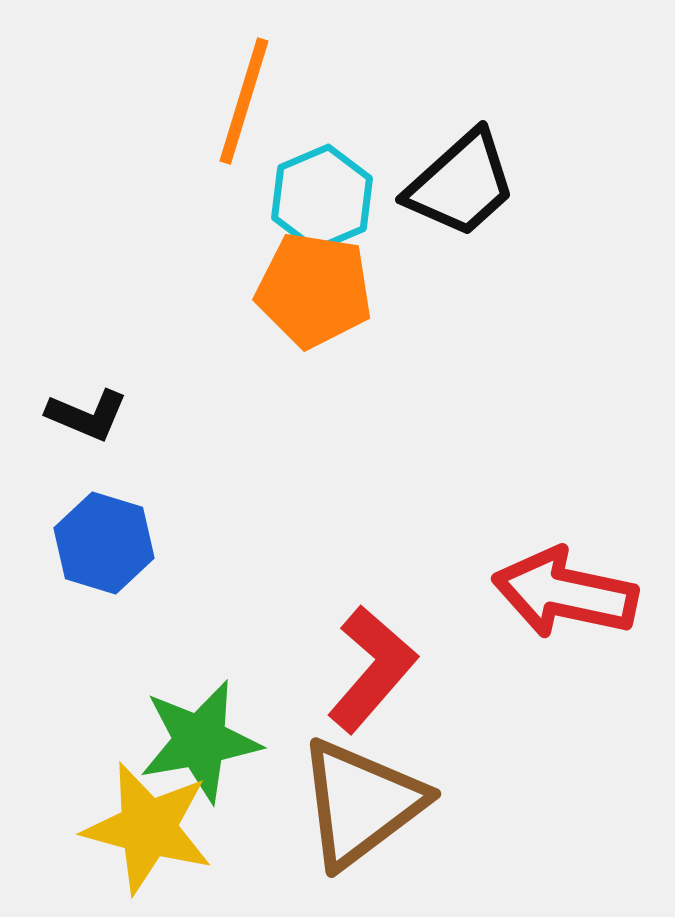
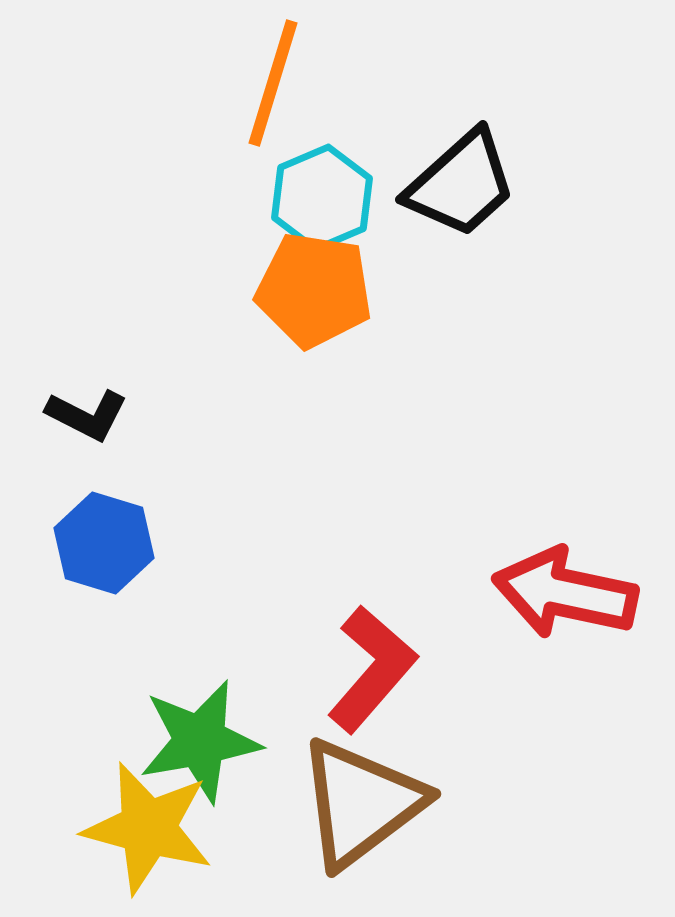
orange line: moved 29 px right, 18 px up
black L-shape: rotated 4 degrees clockwise
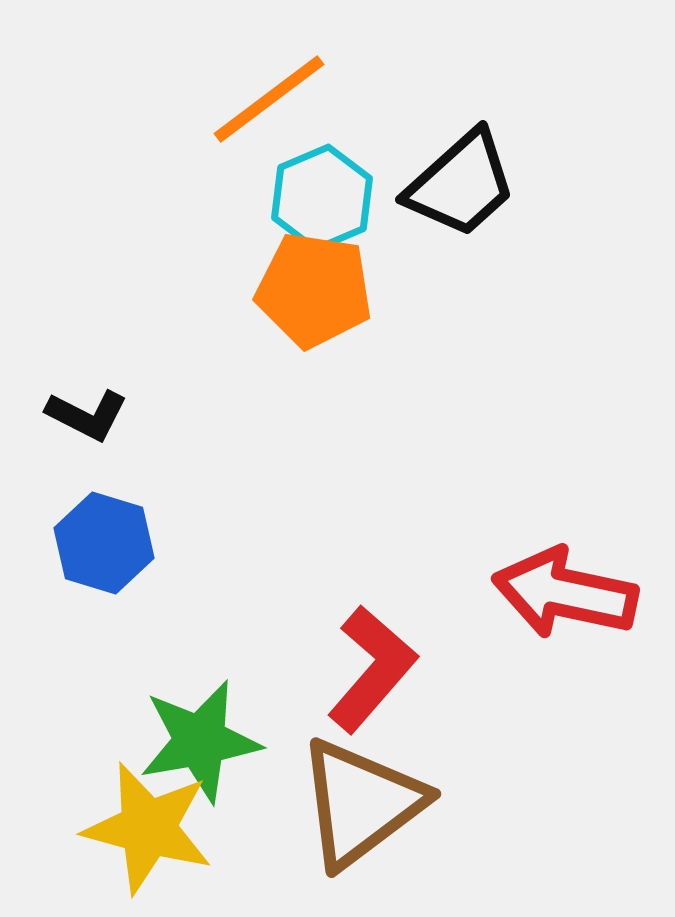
orange line: moved 4 px left, 16 px down; rotated 36 degrees clockwise
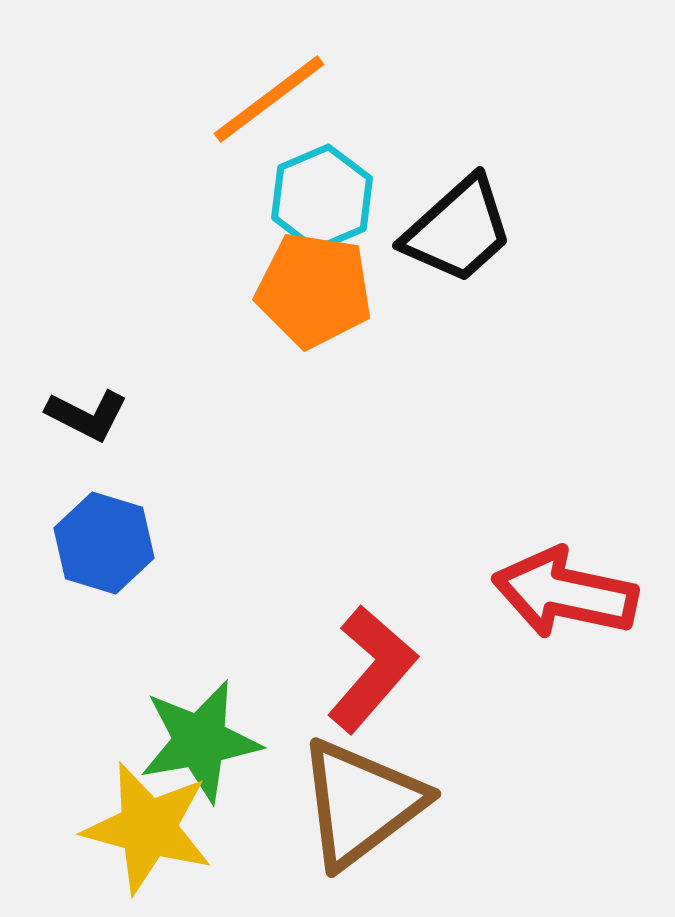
black trapezoid: moved 3 px left, 46 px down
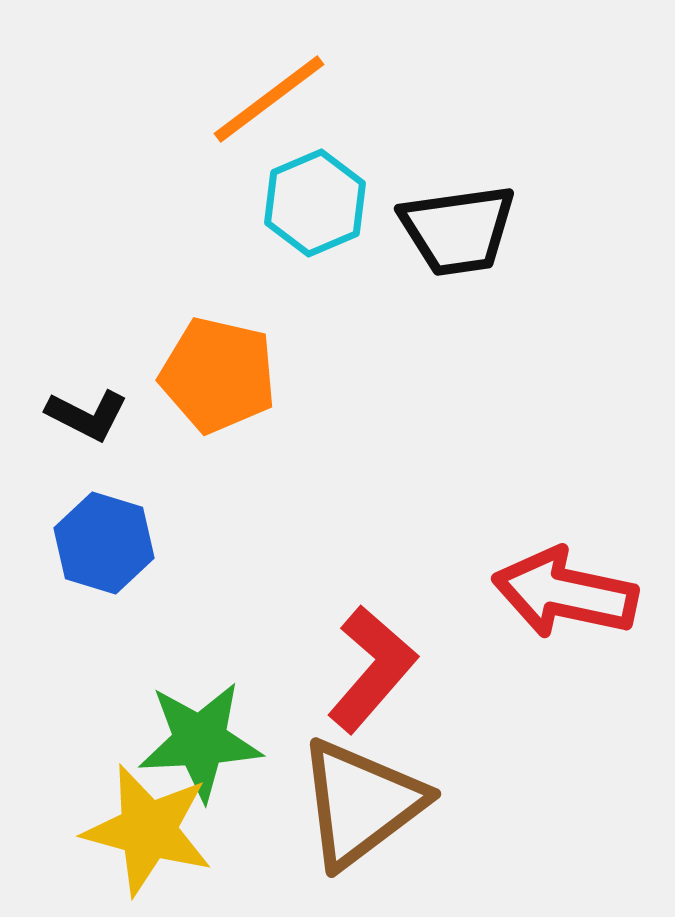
cyan hexagon: moved 7 px left, 5 px down
black trapezoid: rotated 34 degrees clockwise
orange pentagon: moved 96 px left, 85 px down; rotated 4 degrees clockwise
green star: rotated 7 degrees clockwise
yellow star: moved 2 px down
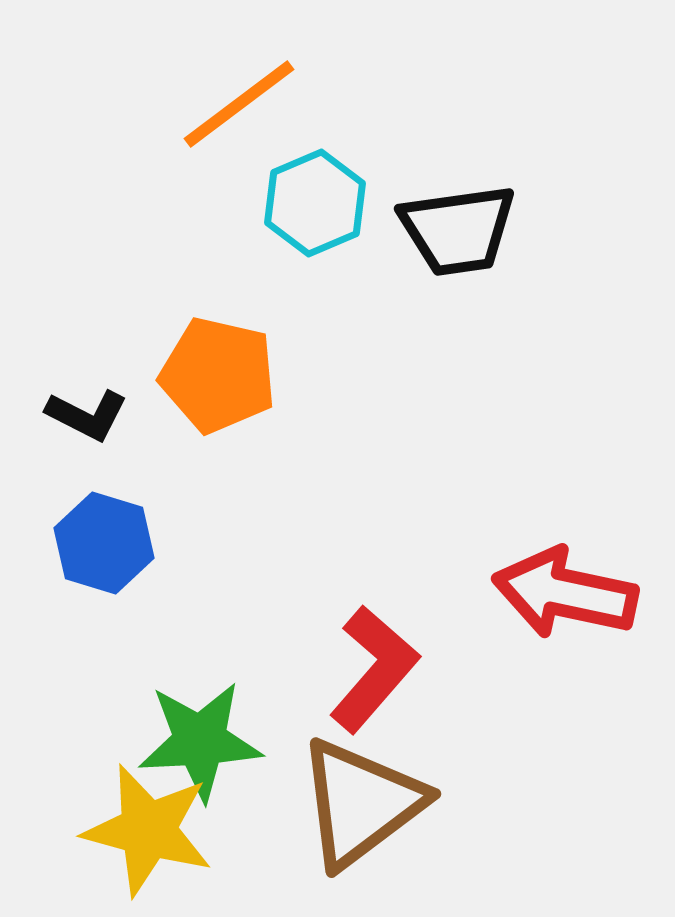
orange line: moved 30 px left, 5 px down
red L-shape: moved 2 px right
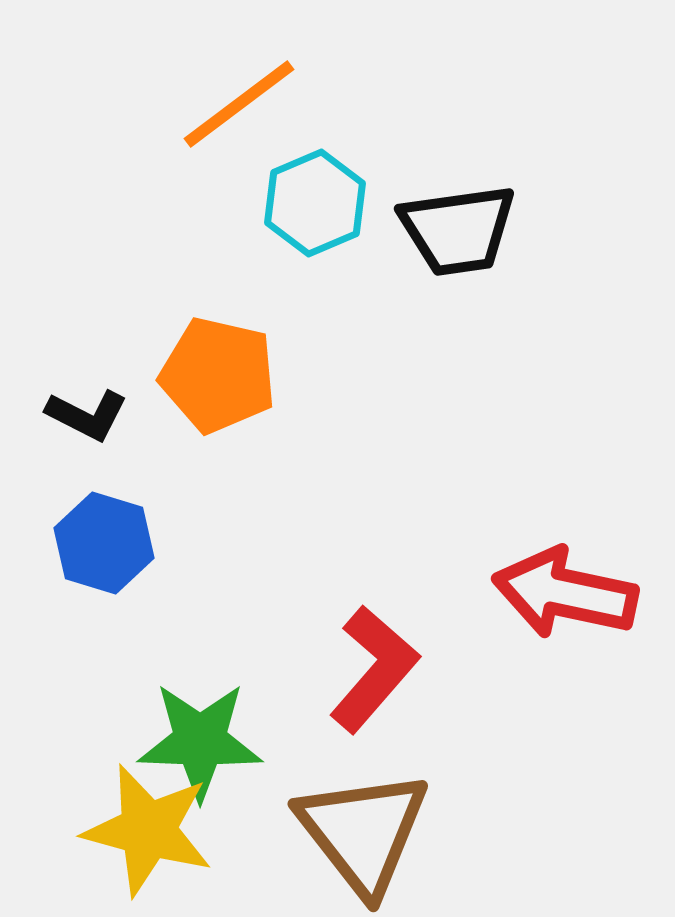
green star: rotated 5 degrees clockwise
brown triangle: moved 2 px right, 29 px down; rotated 31 degrees counterclockwise
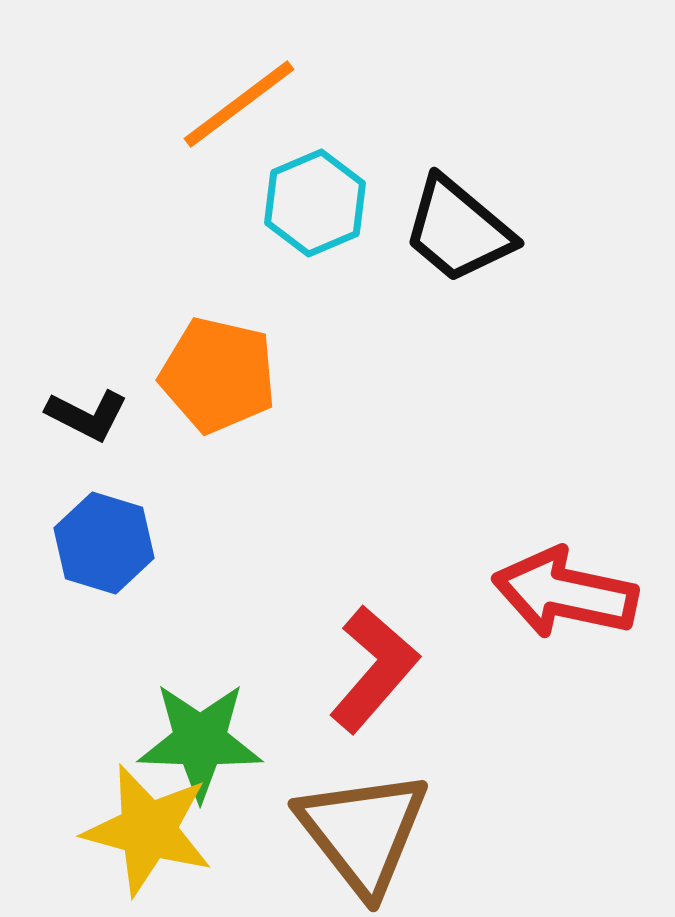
black trapezoid: rotated 48 degrees clockwise
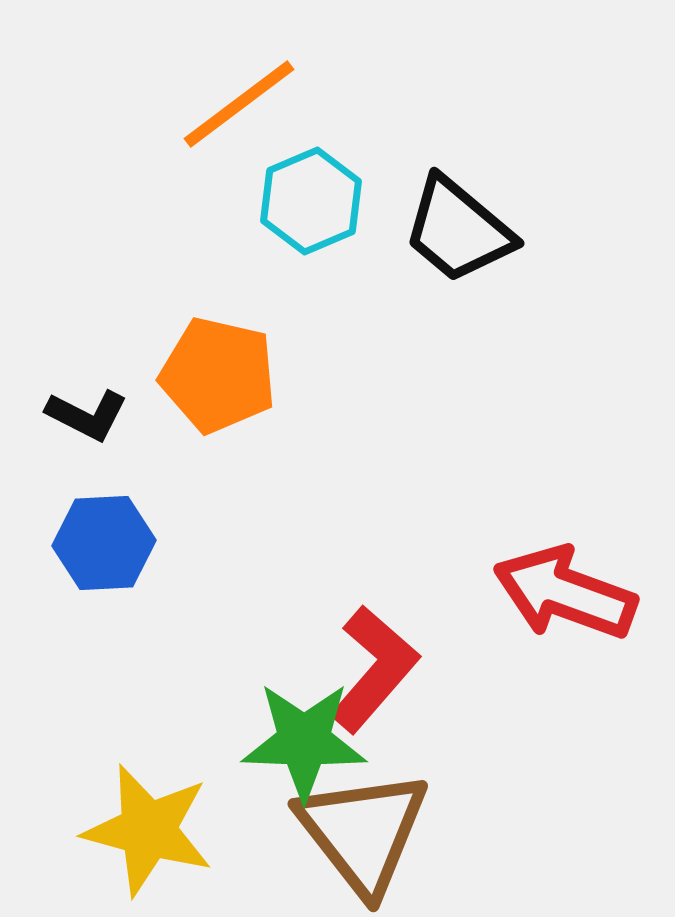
cyan hexagon: moved 4 px left, 2 px up
blue hexagon: rotated 20 degrees counterclockwise
red arrow: rotated 8 degrees clockwise
green star: moved 104 px right
